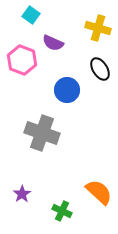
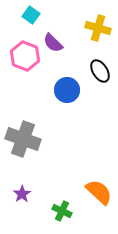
purple semicircle: rotated 20 degrees clockwise
pink hexagon: moved 3 px right, 4 px up
black ellipse: moved 2 px down
gray cross: moved 19 px left, 6 px down
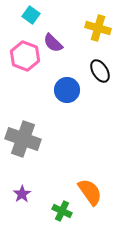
orange semicircle: moved 9 px left; rotated 12 degrees clockwise
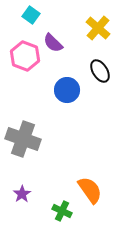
yellow cross: rotated 25 degrees clockwise
orange semicircle: moved 2 px up
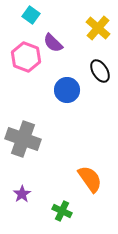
pink hexagon: moved 1 px right, 1 px down
orange semicircle: moved 11 px up
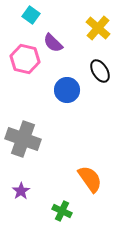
pink hexagon: moved 1 px left, 2 px down; rotated 8 degrees counterclockwise
purple star: moved 1 px left, 3 px up
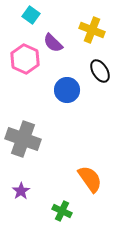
yellow cross: moved 6 px left, 2 px down; rotated 20 degrees counterclockwise
pink hexagon: rotated 12 degrees clockwise
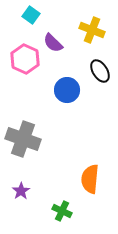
orange semicircle: rotated 140 degrees counterclockwise
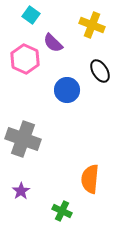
yellow cross: moved 5 px up
